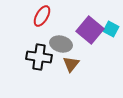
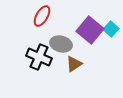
cyan square: rotated 14 degrees clockwise
black cross: rotated 15 degrees clockwise
brown triangle: moved 3 px right; rotated 18 degrees clockwise
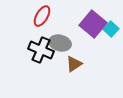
purple square: moved 3 px right, 6 px up
gray ellipse: moved 1 px left, 1 px up
black cross: moved 2 px right, 7 px up
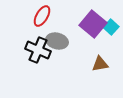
cyan square: moved 2 px up
gray ellipse: moved 3 px left, 2 px up
black cross: moved 3 px left
brown triangle: moved 26 px right; rotated 24 degrees clockwise
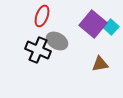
red ellipse: rotated 10 degrees counterclockwise
gray ellipse: rotated 15 degrees clockwise
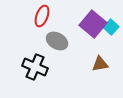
black cross: moved 3 px left, 17 px down
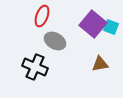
cyan square: rotated 21 degrees counterclockwise
gray ellipse: moved 2 px left
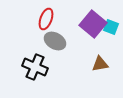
red ellipse: moved 4 px right, 3 px down
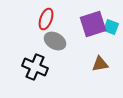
purple square: rotated 32 degrees clockwise
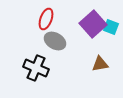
purple square: rotated 24 degrees counterclockwise
black cross: moved 1 px right, 1 px down
